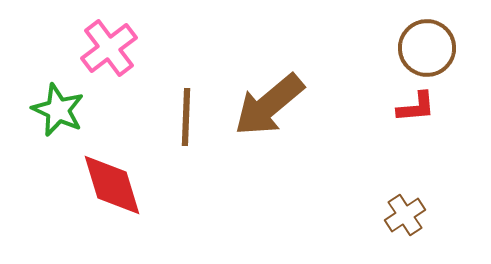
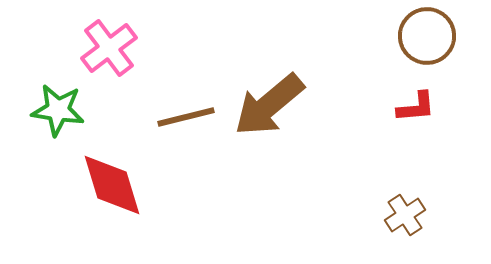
brown circle: moved 12 px up
green star: rotated 16 degrees counterclockwise
brown line: rotated 74 degrees clockwise
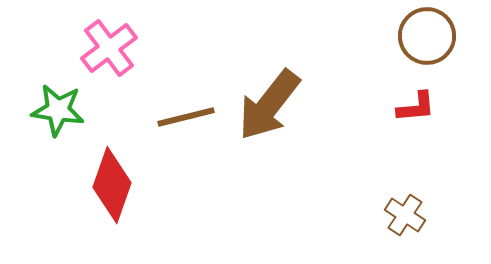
brown arrow: rotated 12 degrees counterclockwise
red diamond: rotated 36 degrees clockwise
brown cross: rotated 24 degrees counterclockwise
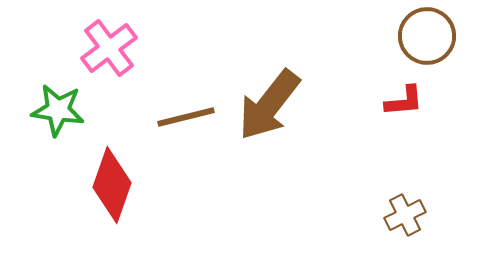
red L-shape: moved 12 px left, 6 px up
brown cross: rotated 30 degrees clockwise
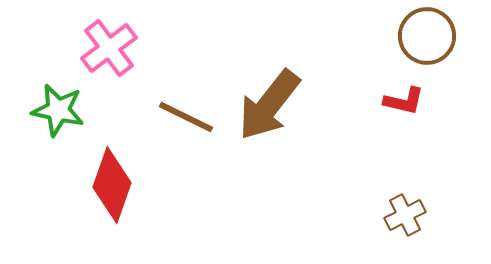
red L-shape: rotated 18 degrees clockwise
green star: rotated 4 degrees clockwise
brown line: rotated 40 degrees clockwise
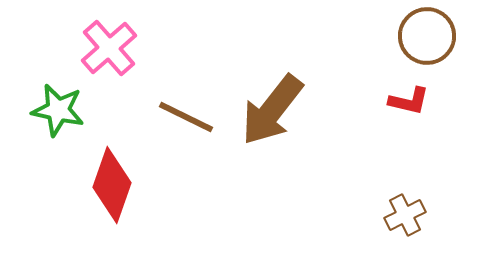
pink cross: rotated 4 degrees counterclockwise
red L-shape: moved 5 px right
brown arrow: moved 3 px right, 5 px down
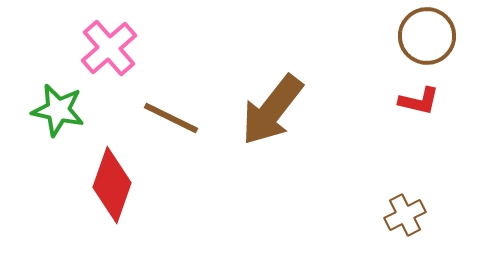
red L-shape: moved 10 px right
brown line: moved 15 px left, 1 px down
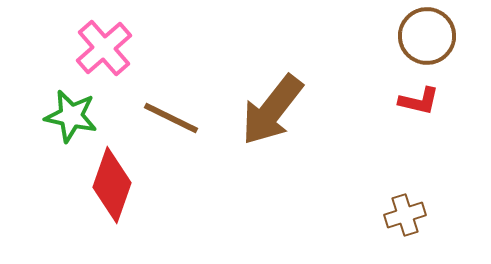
pink cross: moved 5 px left
green star: moved 13 px right, 6 px down
brown cross: rotated 9 degrees clockwise
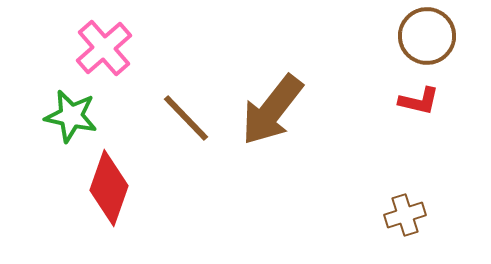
brown line: moved 15 px right; rotated 20 degrees clockwise
red diamond: moved 3 px left, 3 px down
